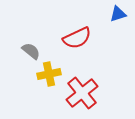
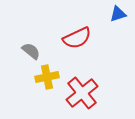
yellow cross: moved 2 px left, 3 px down
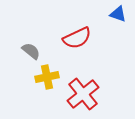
blue triangle: rotated 36 degrees clockwise
red cross: moved 1 px right, 1 px down
